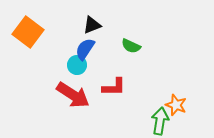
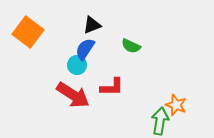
red L-shape: moved 2 px left
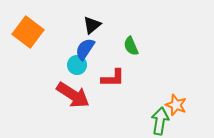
black triangle: rotated 18 degrees counterclockwise
green semicircle: rotated 42 degrees clockwise
red L-shape: moved 1 px right, 9 px up
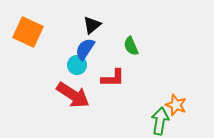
orange square: rotated 12 degrees counterclockwise
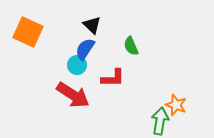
black triangle: rotated 36 degrees counterclockwise
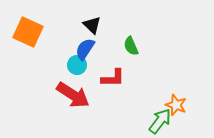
green arrow: rotated 28 degrees clockwise
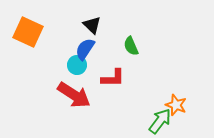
red arrow: moved 1 px right
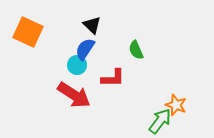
green semicircle: moved 5 px right, 4 px down
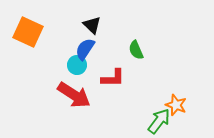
green arrow: moved 1 px left
